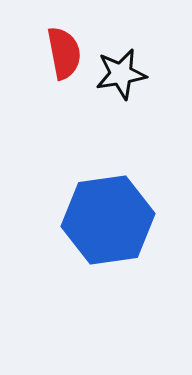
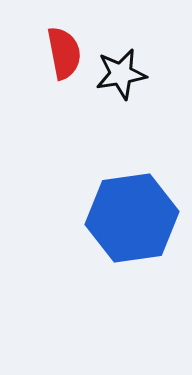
blue hexagon: moved 24 px right, 2 px up
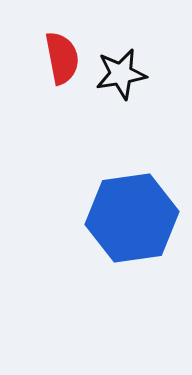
red semicircle: moved 2 px left, 5 px down
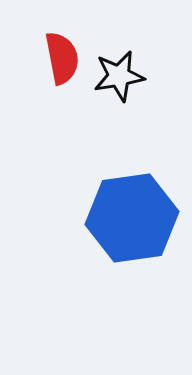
black star: moved 2 px left, 2 px down
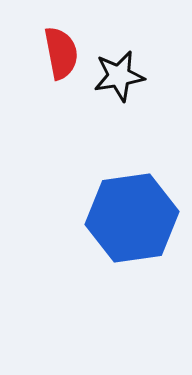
red semicircle: moved 1 px left, 5 px up
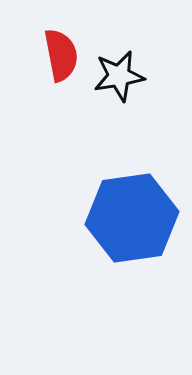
red semicircle: moved 2 px down
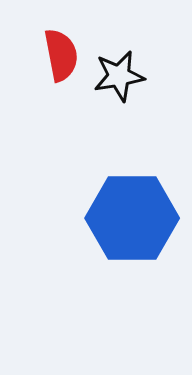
blue hexagon: rotated 8 degrees clockwise
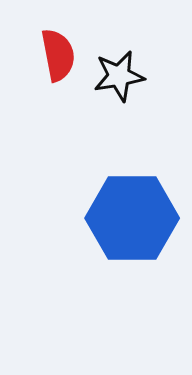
red semicircle: moved 3 px left
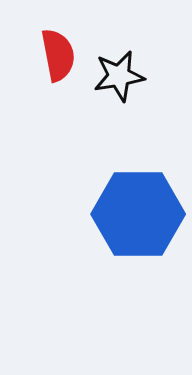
blue hexagon: moved 6 px right, 4 px up
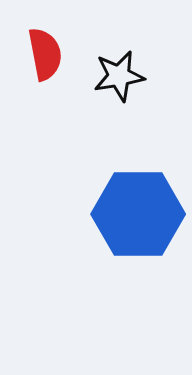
red semicircle: moved 13 px left, 1 px up
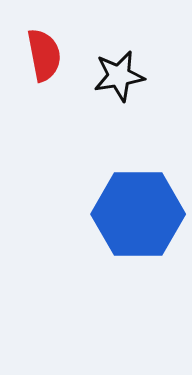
red semicircle: moved 1 px left, 1 px down
